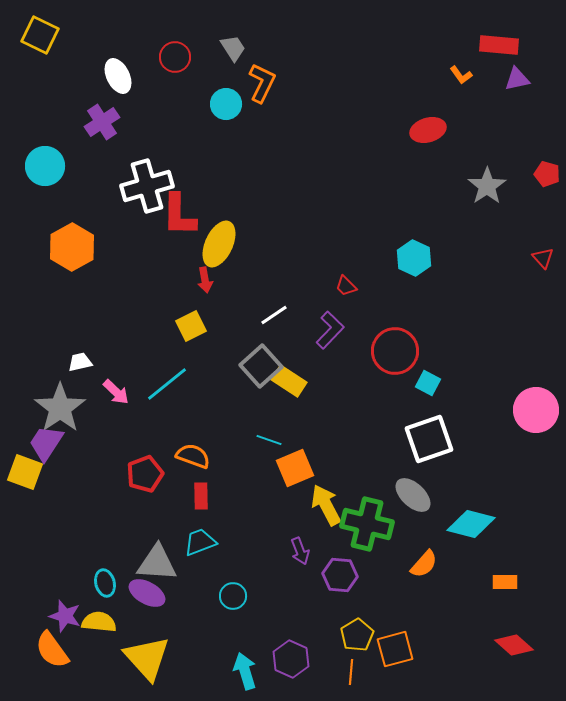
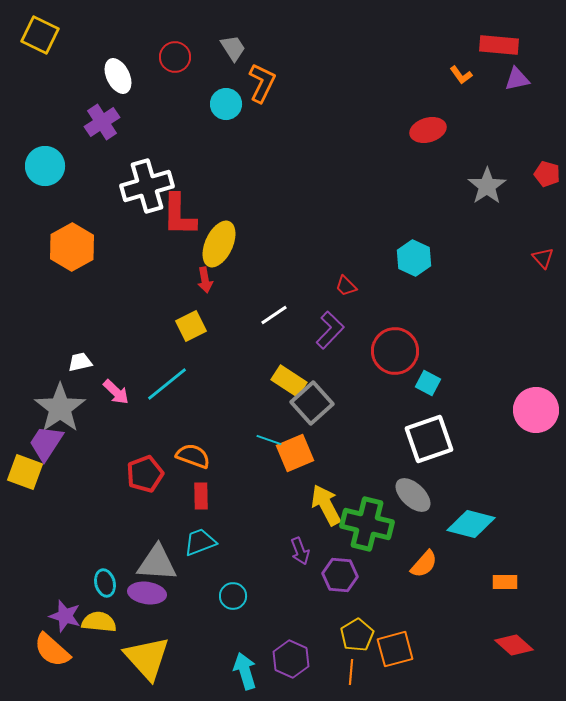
gray square at (261, 366): moved 51 px right, 37 px down
orange square at (295, 468): moved 15 px up
purple ellipse at (147, 593): rotated 21 degrees counterclockwise
orange semicircle at (52, 650): rotated 12 degrees counterclockwise
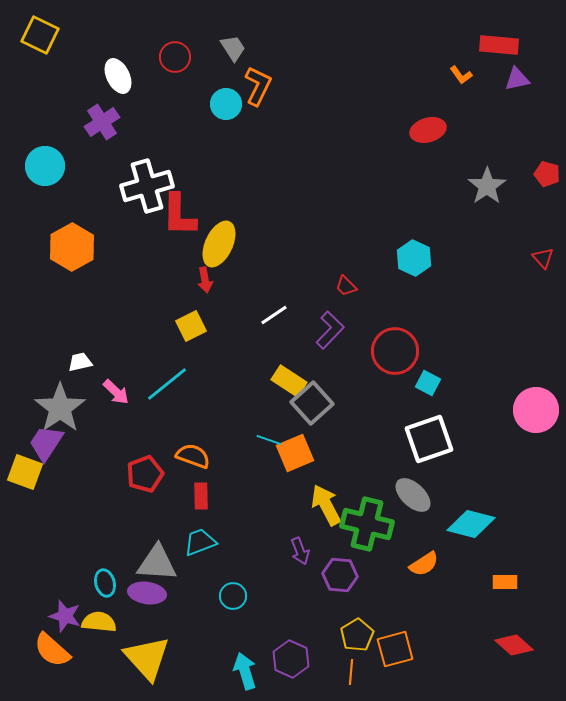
orange L-shape at (262, 83): moved 4 px left, 3 px down
orange semicircle at (424, 564): rotated 16 degrees clockwise
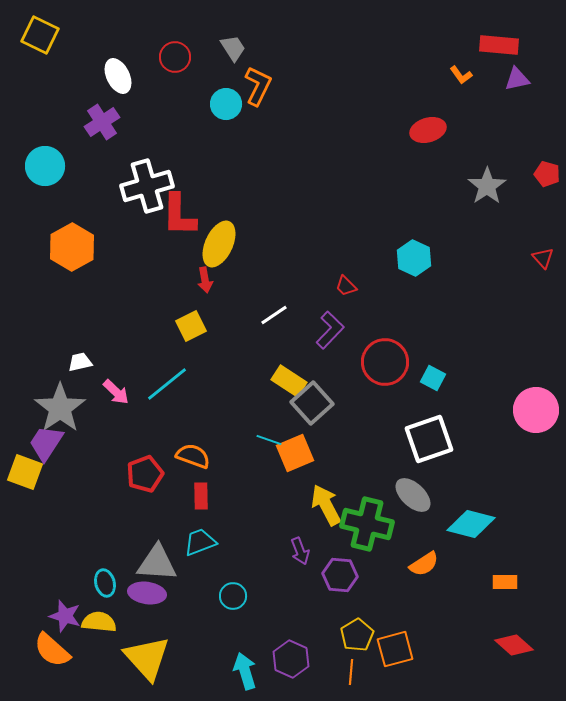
red circle at (395, 351): moved 10 px left, 11 px down
cyan square at (428, 383): moved 5 px right, 5 px up
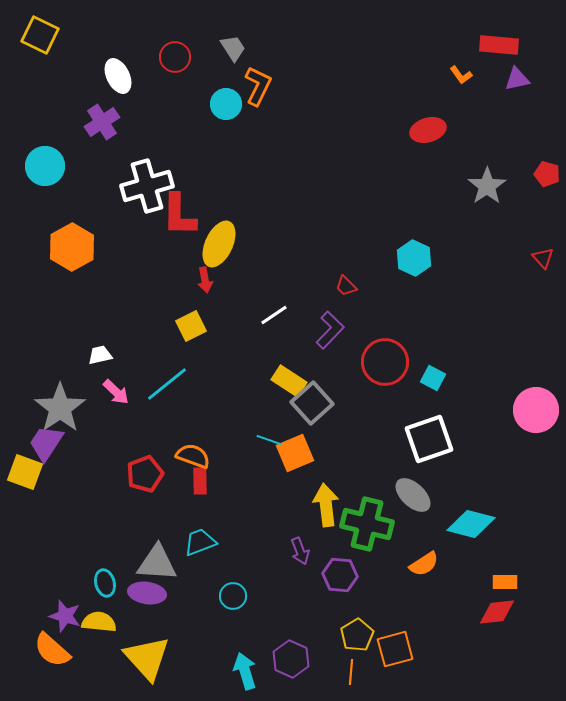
white trapezoid at (80, 362): moved 20 px right, 7 px up
red rectangle at (201, 496): moved 1 px left, 15 px up
yellow arrow at (326, 505): rotated 21 degrees clockwise
red diamond at (514, 645): moved 17 px left, 33 px up; rotated 48 degrees counterclockwise
